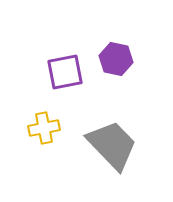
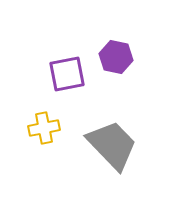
purple hexagon: moved 2 px up
purple square: moved 2 px right, 2 px down
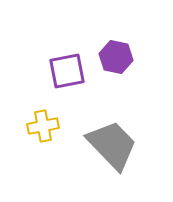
purple square: moved 3 px up
yellow cross: moved 1 px left, 2 px up
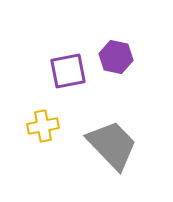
purple square: moved 1 px right
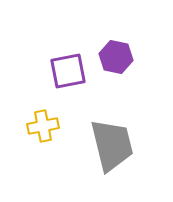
gray trapezoid: rotated 30 degrees clockwise
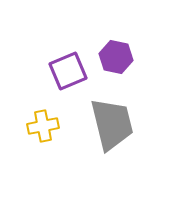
purple square: rotated 12 degrees counterclockwise
gray trapezoid: moved 21 px up
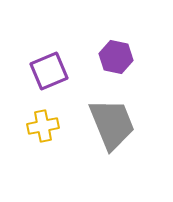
purple square: moved 19 px left
gray trapezoid: rotated 8 degrees counterclockwise
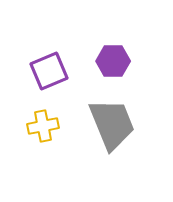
purple hexagon: moved 3 px left, 4 px down; rotated 12 degrees counterclockwise
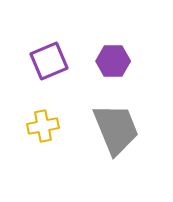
purple square: moved 10 px up
gray trapezoid: moved 4 px right, 5 px down
